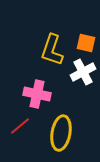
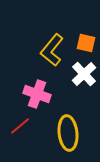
yellow L-shape: rotated 20 degrees clockwise
white cross: moved 1 px right, 2 px down; rotated 15 degrees counterclockwise
pink cross: rotated 8 degrees clockwise
yellow ellipse: moved 7 px right; rotated 16 degrees counterclockwise
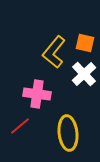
orange square: moved 1 px left
yellow L-shape: moved 2 px right, 2 px down
pink cross: rotated 12 degrees counterclockwise
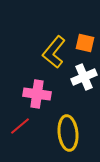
white cross: moved 3 px down; rotated 20 degrees clockwise
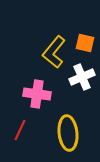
white cross: moved 2 px left
red line: moved 4 px down; rotated 25 degrees counterclockwise
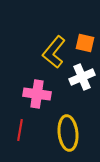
red line: rotated 15 degrees counterclockwise
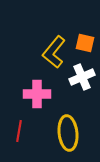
pink cross: rotated 8 degrees counterclockwise
red line: moved 1 px left, 1 px down
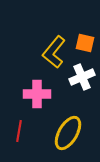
yellow ellipse: rotated 36 degrees clockwise
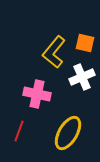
pink cross: rotated 12 degrees clockwise
red line: rotated 10 degrees clockwise
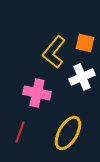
pink cross: moved 1 px up
red line: moved 1 px right, 1 px down
